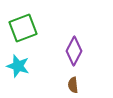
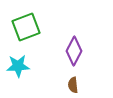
green square: moved 3 px right, 1 px up
cyan star: rotated 20 degrees counterclockwise
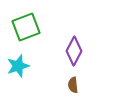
cyan star: rotated 15 degrees counterclockwise
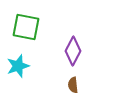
green square: rotated 32 degrees clockwise
purple diamond: moved 1 px left
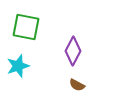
brown semicircle: moved 4 px right; rotated 56 degrees counterclockwise
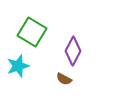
green square: moved 6 px right, 5 px down; rotated 20 degrees clockwise
brown semicircle: moved 13 px left, 6 px up
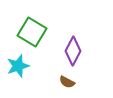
brown semicircle: moved 3 px right, 3 px down
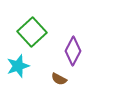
green square: rotated 16 degrees clockwise
brown semicircle: moved 8 px left, 3 px up
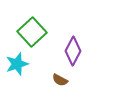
cyan star: moved 1 px left, 2 px up
brown semicircle: moved 1 px right, 1 px down
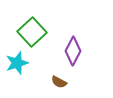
cyan star: moved 1 px up
brown semicircle: moved 1 px left, 2 px down
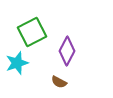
green square: rotated 16 degrees clockwise
purple diamond: moved 6 px left
